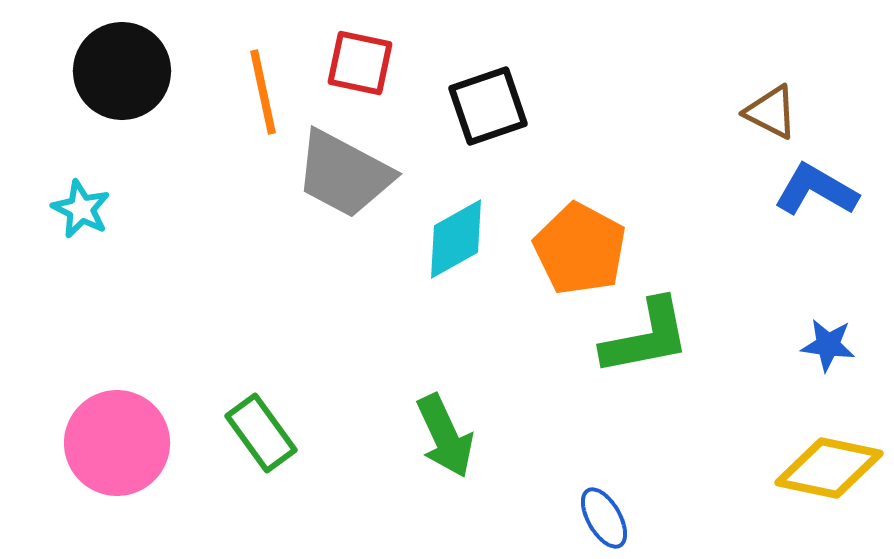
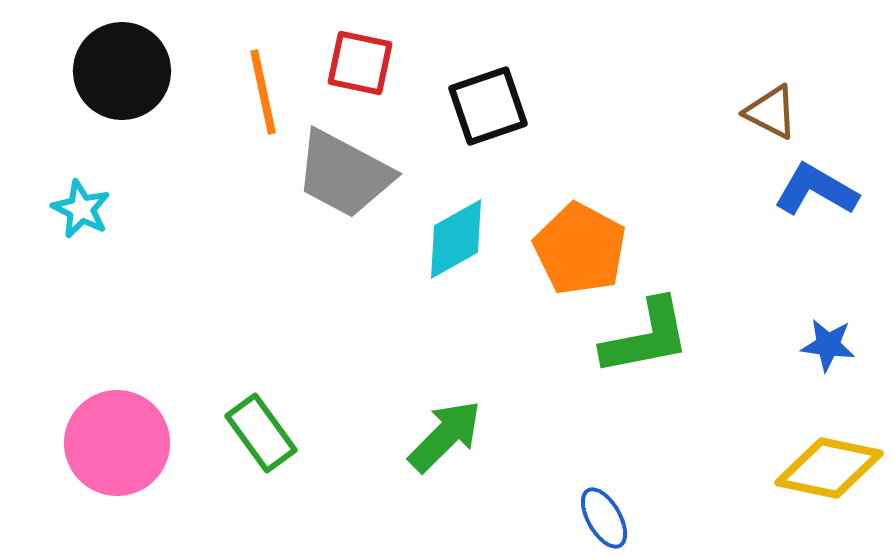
green arrow: rotated 110 degrees counterclockwise
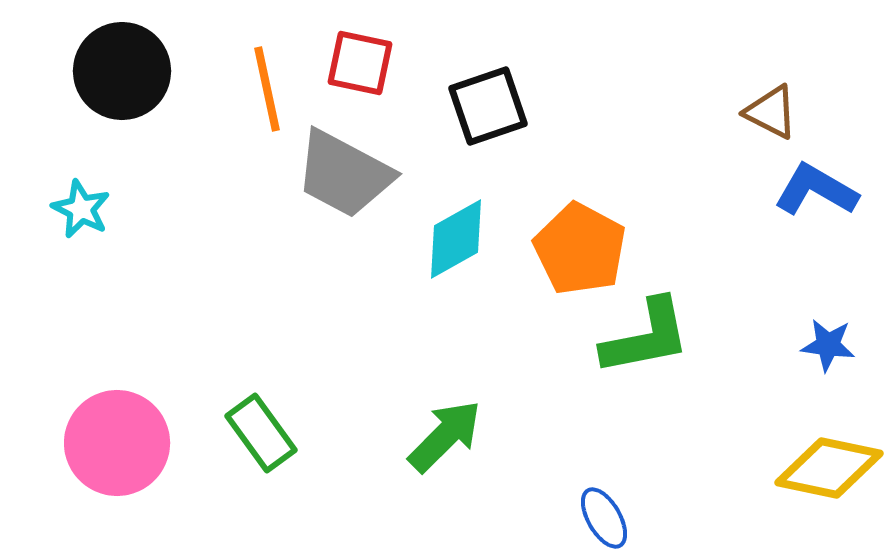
orange line: moved 4 px right, 3 px up
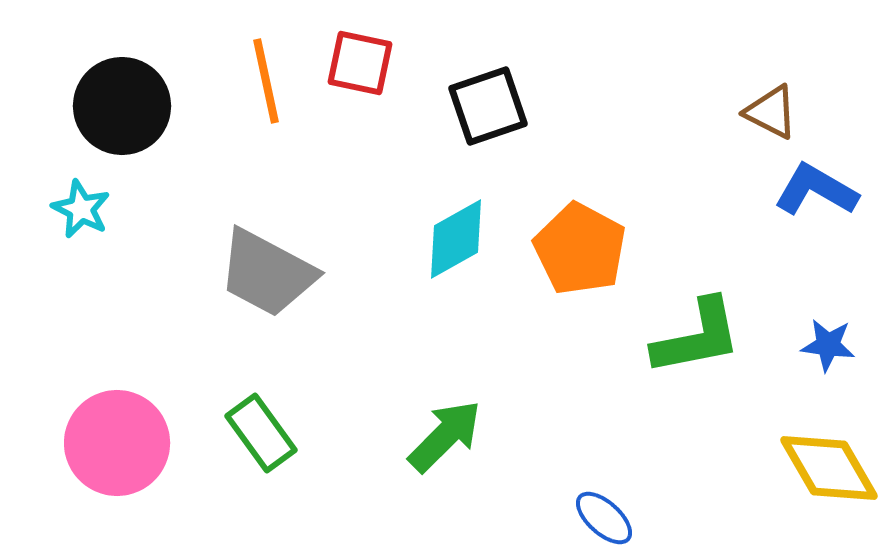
black circle: moved 35 px down
orange line: moved 1 px left, 8 px up
gray trapezoid: moved 77 px left, 99 px down
green L-shape: moved 51 px right
yellow diamond: rotated 48 degrees clockwise
blue ellipse: rotated 18 degrees counterclockwise
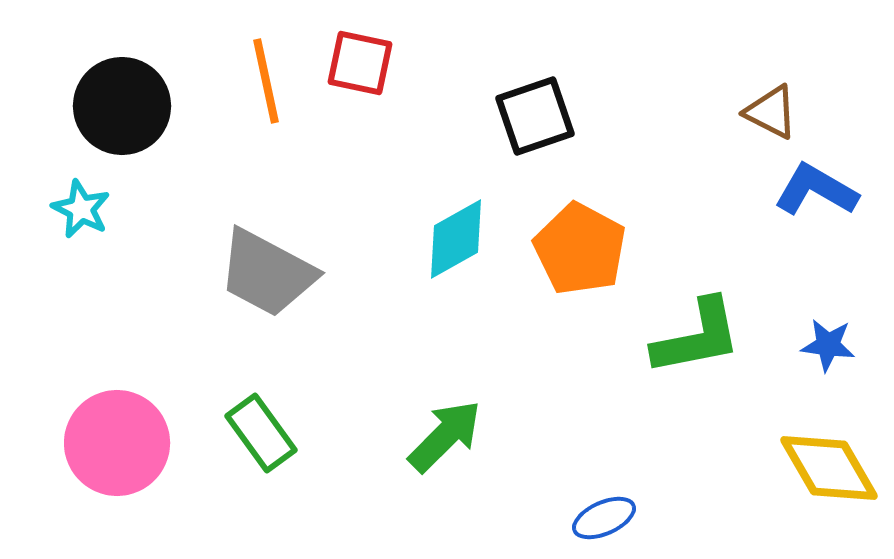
black square: moved 47 px right, 10 px down
blue ellipse: rotated 66 degrees counterclockwise
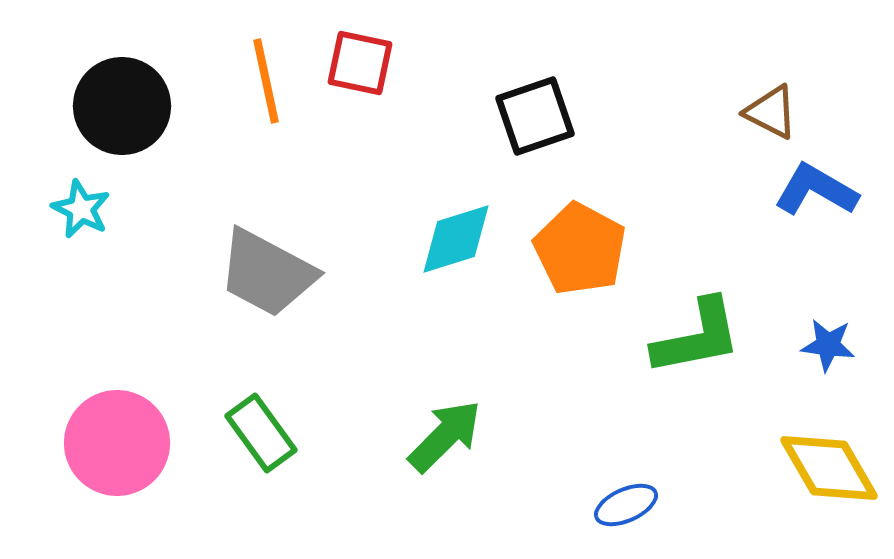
cyan diamond: rotated 12 degrees clockwise
blue ellipse: moved 22 px right, 13 px up
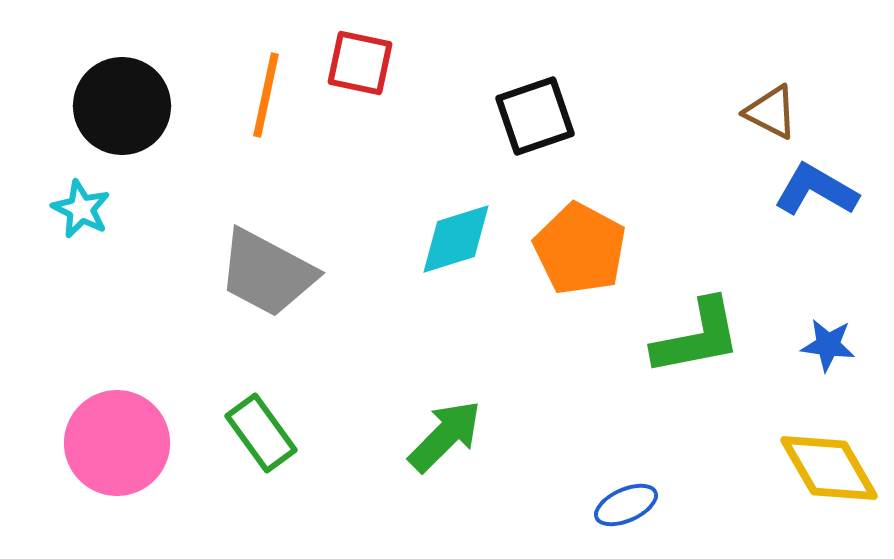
orange line: moved 14 px down; rotated 24 degrees clockwise
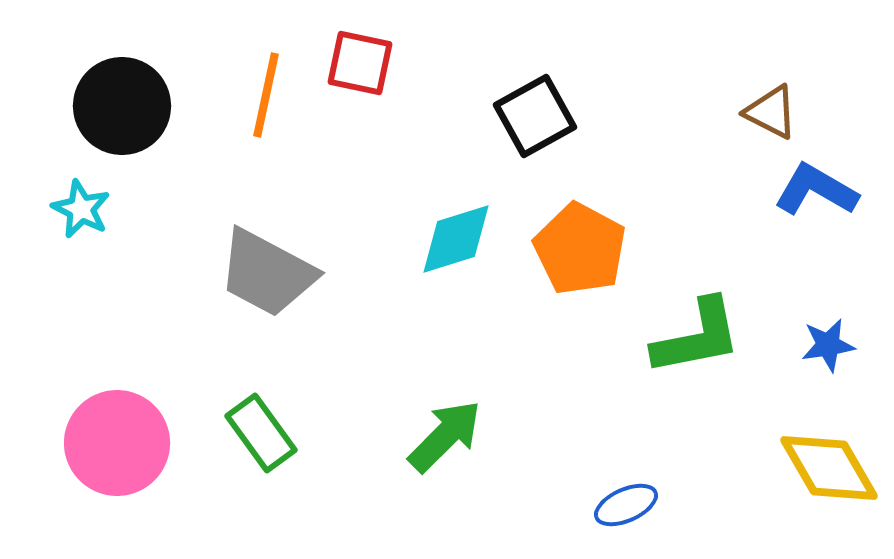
black square: rotated 10 degrees counterclockwise
blue star: rotated 16 degrees counterclockwise
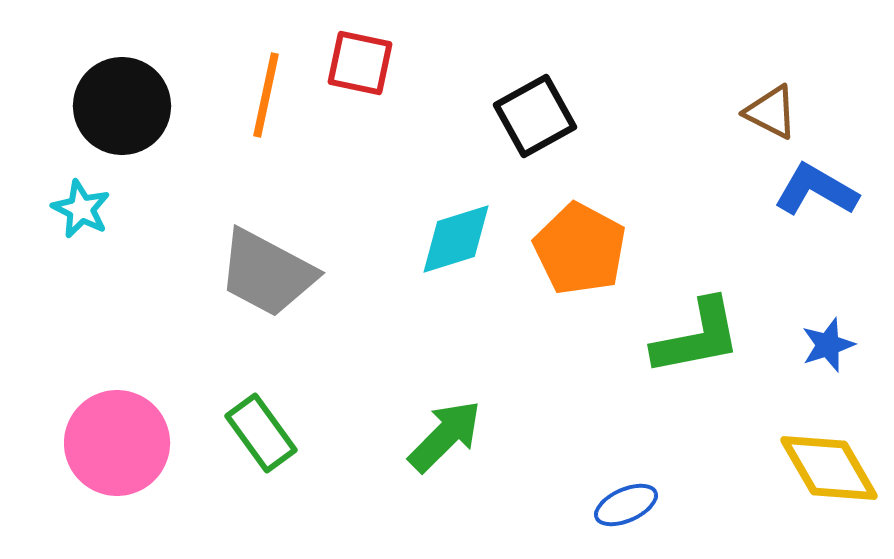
blue star: rotated 10 degrees counterclockwise
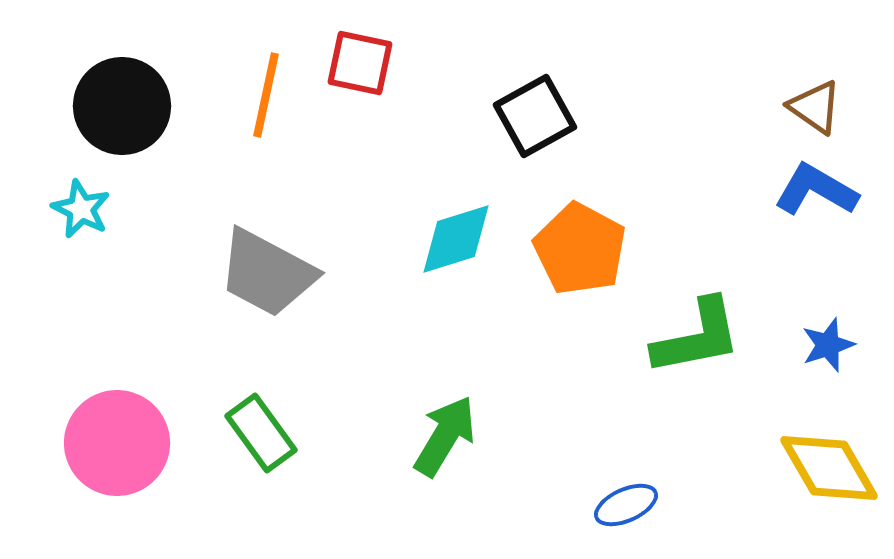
brown triangle: moved 44 px right, 5 px up; rotated 8 degrees clockwise
green arrow: rotated 14 degrees counterclockwise
